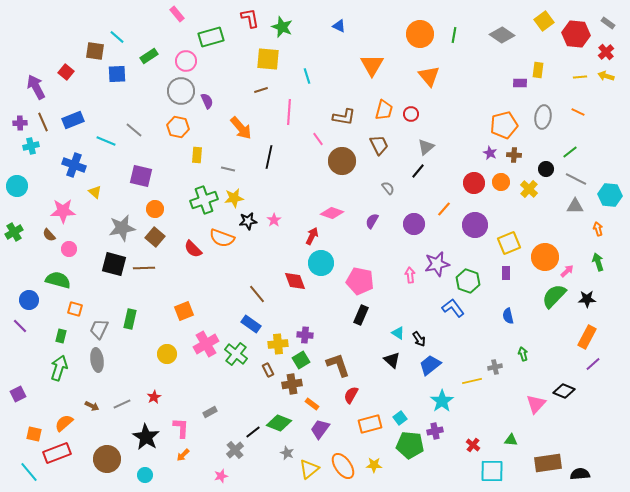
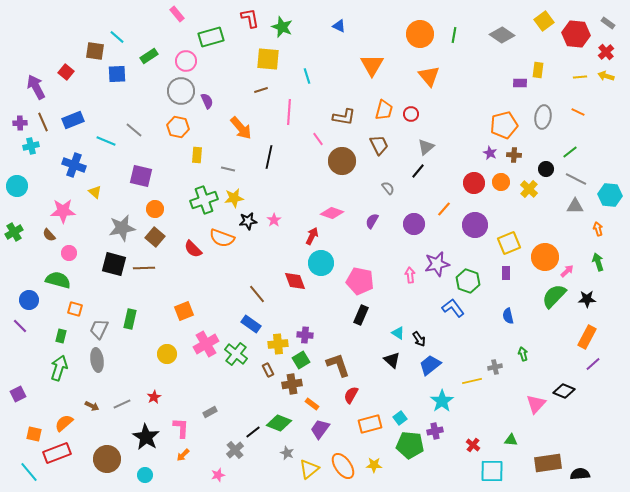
pink circle at (69, 249): moved 4 px down
pink star at (221, 476): moved 3 px left, 1 px up
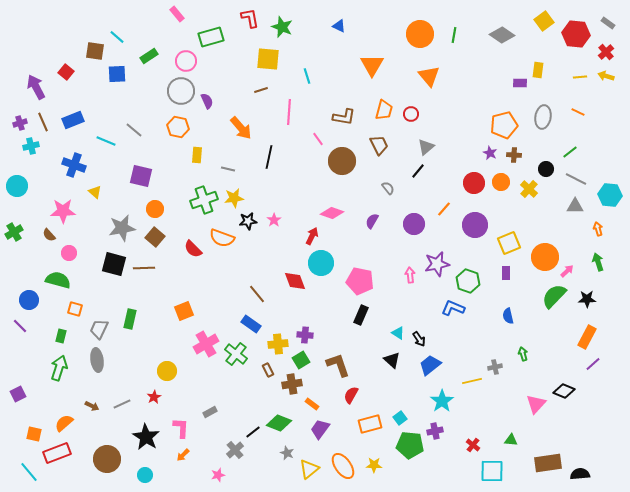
purple cross at (20, 123): rotated 16 degrees counterclockwise
blue L-shape at (453, 308): rotated 30 degrees counterclockwise
yellow circle at (167, 354): moved 17 px down
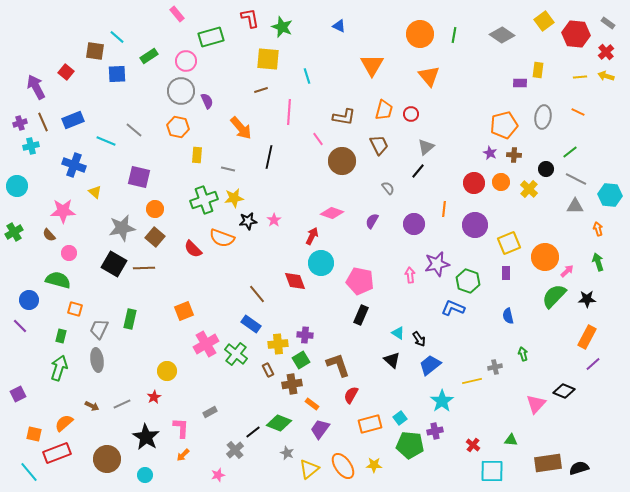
purple square at (141, 176): moved 2 px left, 1 px down
orange line at (444, 209): rotated 35 degrees counterclockwise
black square at (114, 264): rotated 15 degrees clockwise
black semicircle at (580, 474): moved 1 px left, 6 px up; rotated 12 degrees counterclockwise
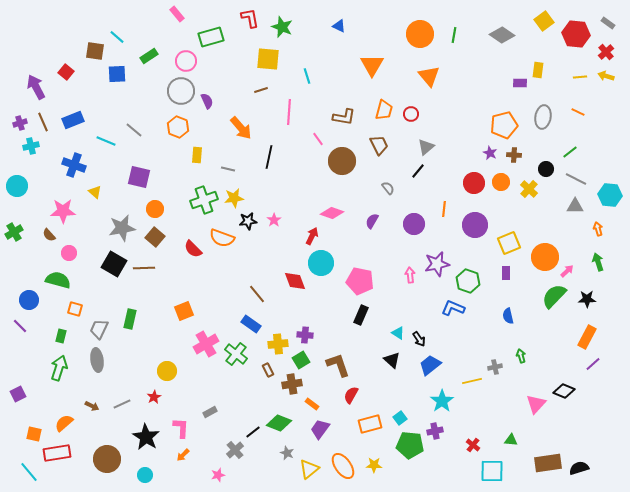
orange hexagon at (178, 127): rotated 10 degrees clockwise
green arrow at (523, 354): moved 2 px left, 2 px down
red rectangle at (57, 453): rotated 12 degrees clockwise
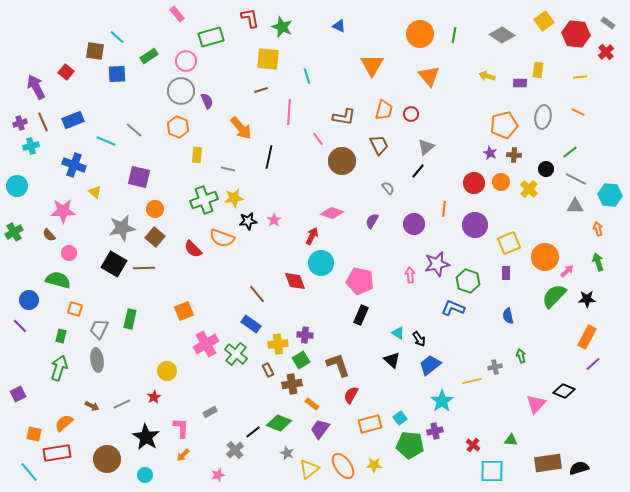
yellow arrow at (606, 76): moved 119 px left
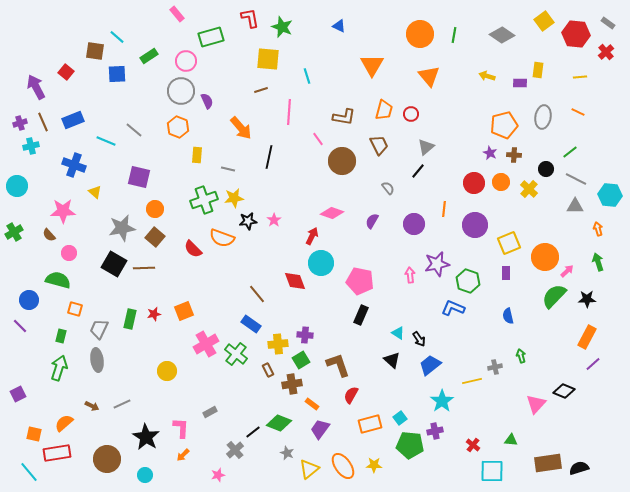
red star at (154, 397): moved 83 px up; rotated 16 degrees clockwise
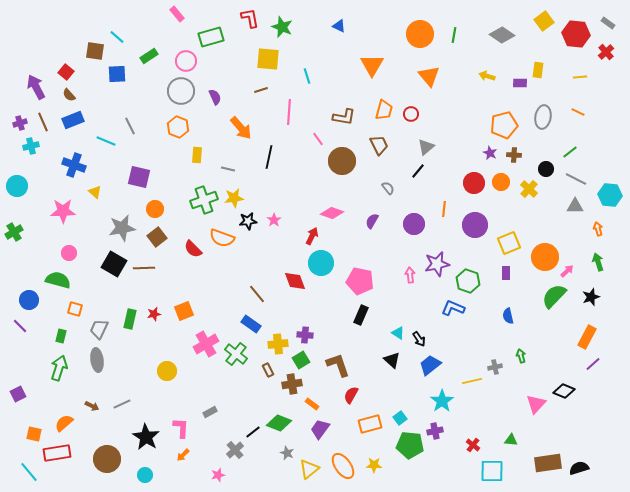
purple semicircle at (207, 101): moved 8 px right, 4 px up
gray line at (134, 130): moved 4 px left, 4 px up; rotated 24 degrees clockwise
brown semicircle at (49, 235): moved 20 px right, 140 px up
brown square at (155, 237): moved 2 px right; rotated 12 degrees clockwise
black star at (587, 299): moved 4 px right, 2 px up; rotated 18 degrees counterclockwise
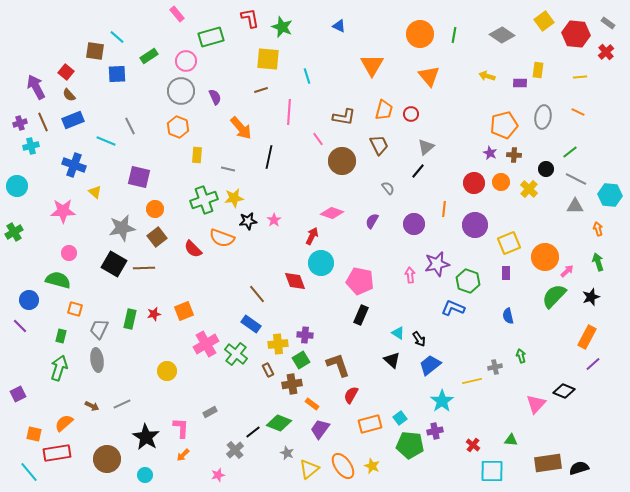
yellow star at (374, 465): moved 2 px left, 1 px down; rotated 21 degrees clockwise
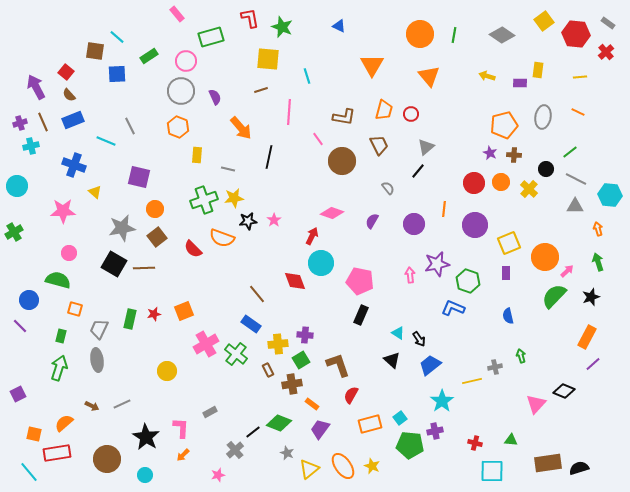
red cross at (473, 445): moved 2 px right, 2 px up; rotated 24 degrees counterclockwise
